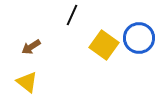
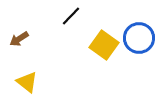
black line: moved 1 px left, 1 px down; rotated 20 degrees clockwise
brown arrow: moved 12 px left, 8 px up
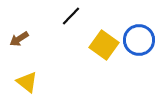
blue circle: moved 2 px down
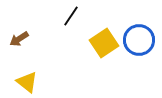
black line: rotated 10 degrees counterclockwise
yellow square: moved 2 px up; rotated 20 degrees clockwise
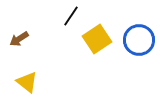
yellow square: moved 7 px left, 4 px up
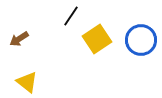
blue circle: moved 2 px right
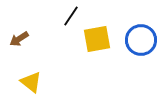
yellow square: rotated 24 degrees clockwise
yellow triangle: moved 4 px right
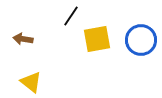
brown arrow: moved 4 px right; rotated 42 degrees clockwise
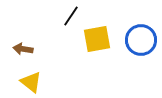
brown arrow: moved 10 px down
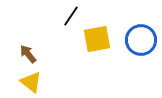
brown arrow: moved 5 px right, 5 px down; rotated 42 degrees clockwise
